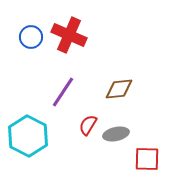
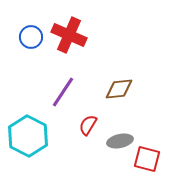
gray ellipse: moved 4 px right, 7 px down
red square: rotated 12 degrees clockwise
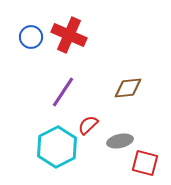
brown diamond: moved 9 px right, 1 px up
red semicircle: rotated 15 degrees clockwise
cyan hexagon: moved 29 px right, 11 px down; rotated 6 degrees clockwise
red square: moved 2 px left, 4 px down
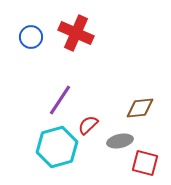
red cross: moved 7 px right, 2 px up
brown diamond: moved 12 px right, 20 px down
purple line: moved 3 px left, 8 px down
cyan hexagon: rotated 12 degrees clockwise
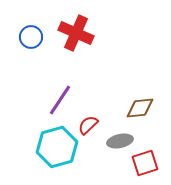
red square: rotated 32 degrees counterclockwise
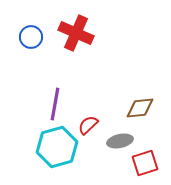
purple line: moved 5 px left, 4 px down; rotated 24 degrees counterclockwise
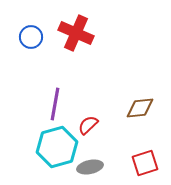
gray ellipse: moved 30 px left, 26 px down
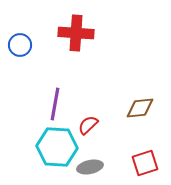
red cross: rotated 20 degrees counterclockwise
blue circle: moved 11 px left, 8 px down
cyan hexagon: rotated 18 degrees clockwise
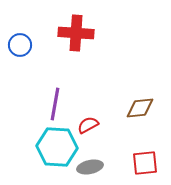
red semicircle: rotated 15 degrees clockwise
red square: rotated 12 degrees clockwise
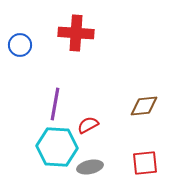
brown diamond: moved 4 px right, 2 px up
